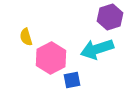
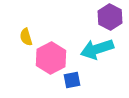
purple hexagon: rotated 15 degrees counterclockwise
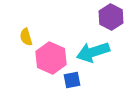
purple hexagon: moved 1 px right
cyan arrow: moved 4 px left, 3 px down
pink hexagon: rotated 8 degrees counterclockwise
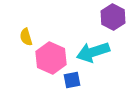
purple hexagon: moved 2 px right
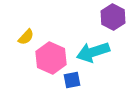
yellow semicircle: rotated 120 degrees counterclockwise
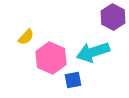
blue square: moved 1 px right
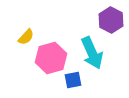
purple hexagon: moved 2 px left, 3 px down
cyan arrow: moved 1 px left, 1 px down; rotated 96 degrees counterclockwise
pink hexagon: rotated 20 degrees clockwise
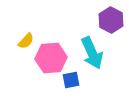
yellow semicircle: moved 4 px down
pink hexagon: rotated 12 degrees clockwise
blue square: moved 2 px left
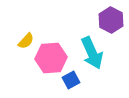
blue square: rotated 18 degrees counterclockwise
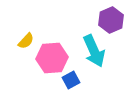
purple hexagon: rotated 10 degrees clockwise
cyan arrow: moved 2 px right, 2 px up
pink hexagon: moved 1 px right
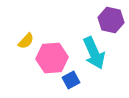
purple hexagon: rotated 25 degrees counterclockwise
cyan arrow: moved 2 px down
